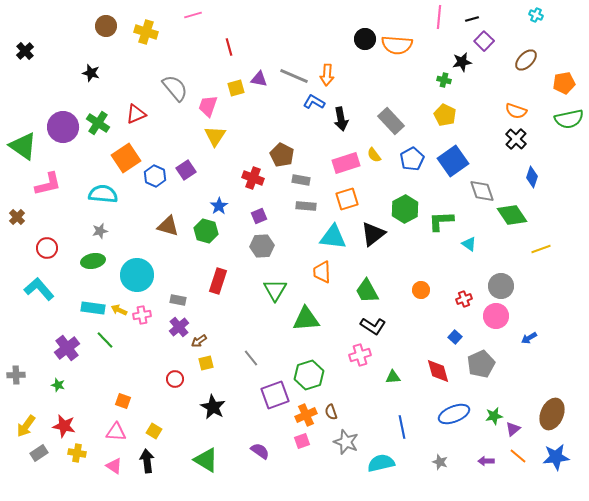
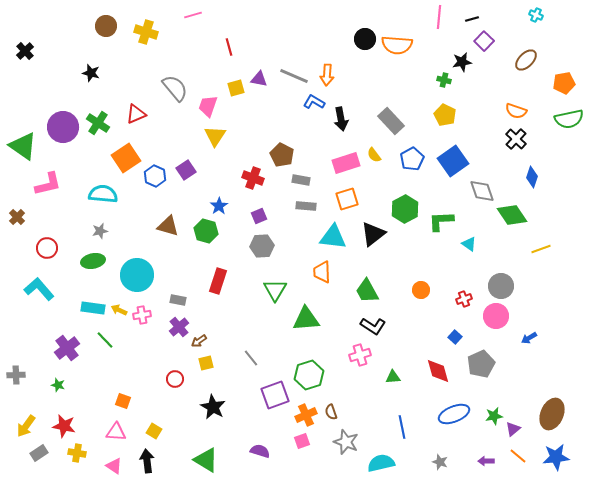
purple semicircle at (260, 451): rotated 18 degrees counterclockwise
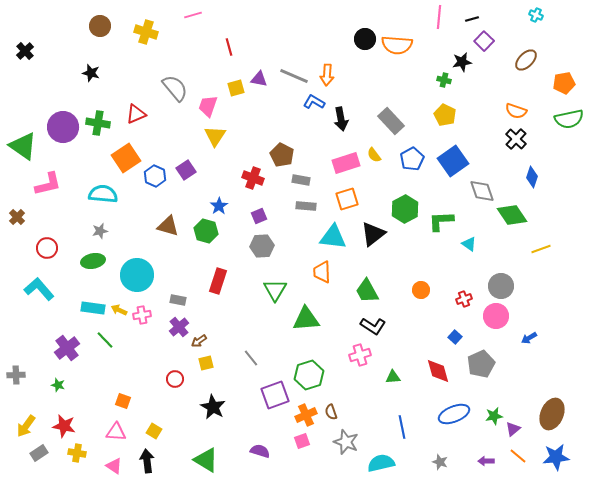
brown circle at (106, 26): moved 6 px left
green cross at (98, 123): rotated 25 degrees counterclockwise
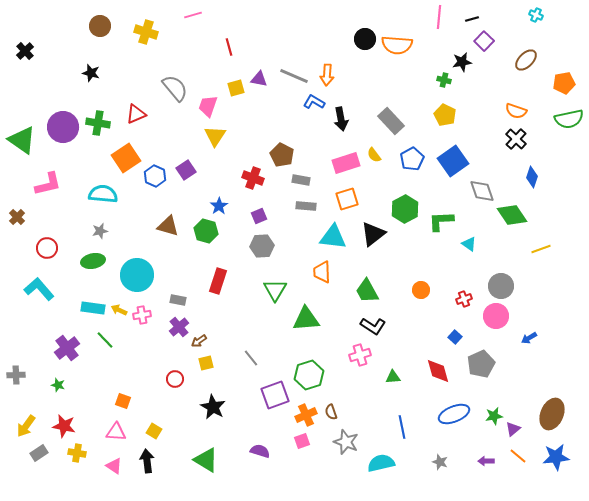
green triangle at (23, 146): moved 1 px left, 6 px up
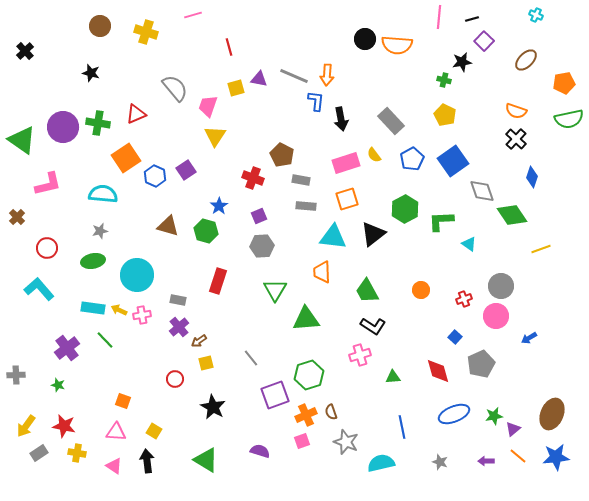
blue L-shape at (314, 102): moved 2 px right, 1 px up; rotated 65 degrees clockwise
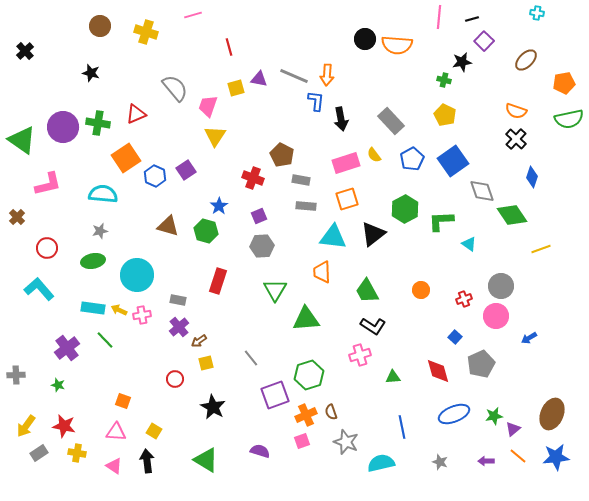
cyan cross at (536, 15): moved 1 px right, 2 px up; rotated 16 degrees counterclockwise
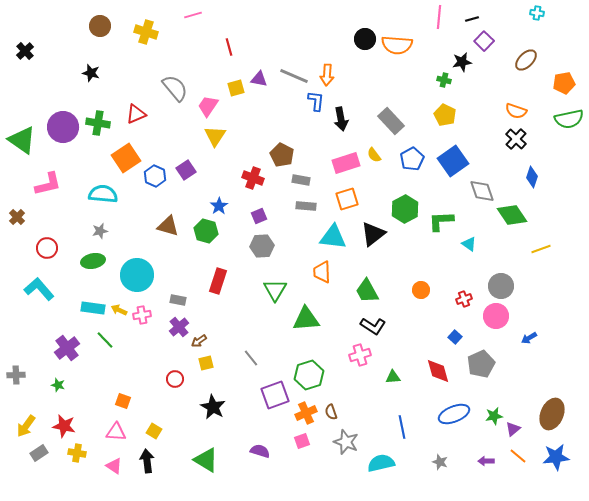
pink trapezoid at (208, 106): rotated 15 degrees clockwise
orange cross at (306, 415): moved 2 px up
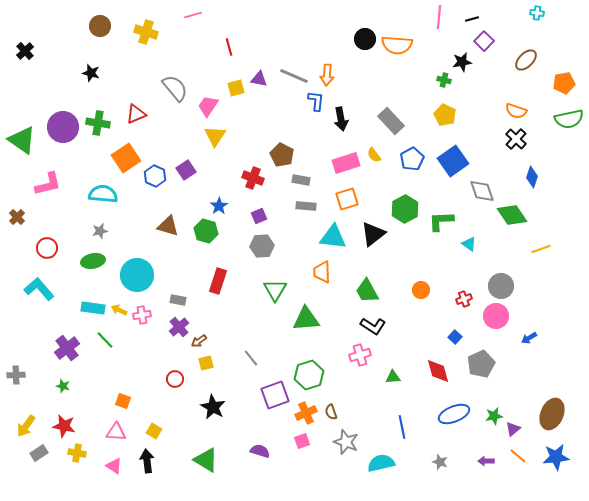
green star at (58, 385): moved 5 px right, 1 px down
